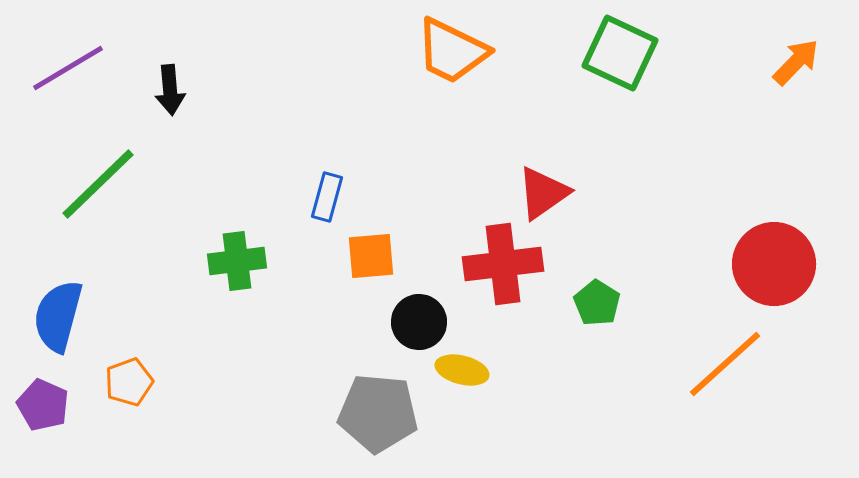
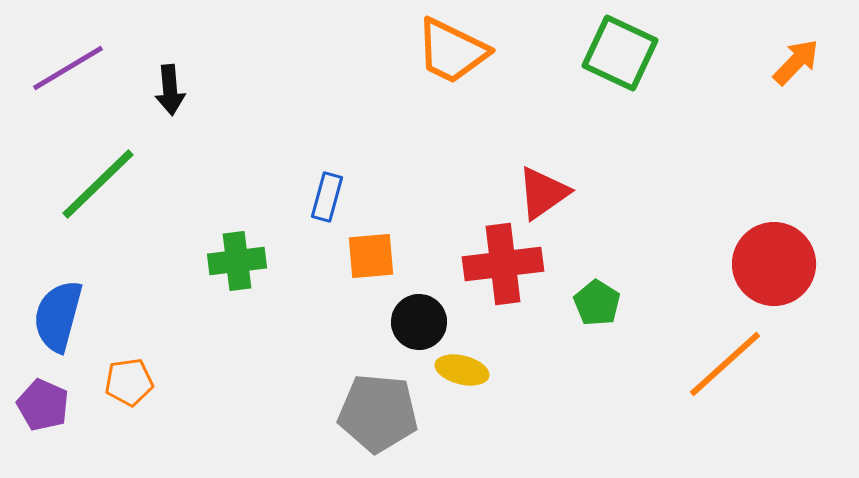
orange pentagon: rotated 12 degrees clockwise
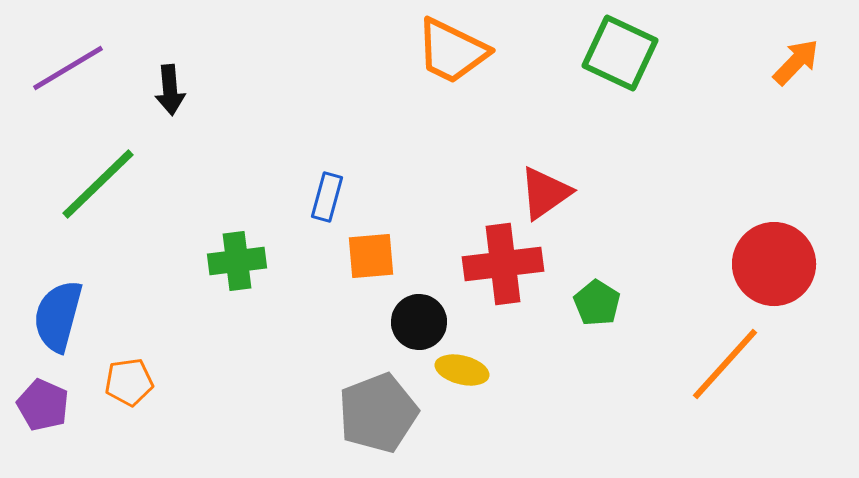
red triangle: moved 2 px right
orange line: rotated 6 degrees counterclockwise
gray pentagon: rotated 26 degrees counterclockwise
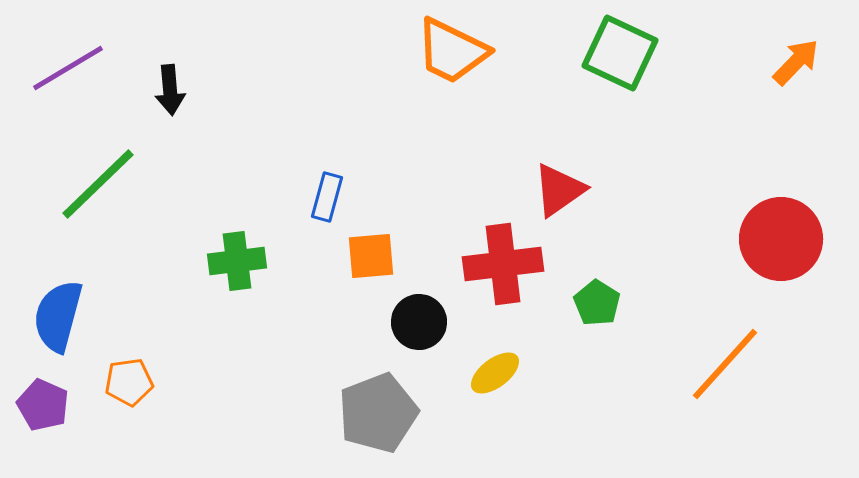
red triangle: moved 14 px right, 3 px up
red circle: moved 7 px right, 25 px up
yellow ellipse: moved 33 px right, 3 px down; rotated 51 degrees counterclockwise
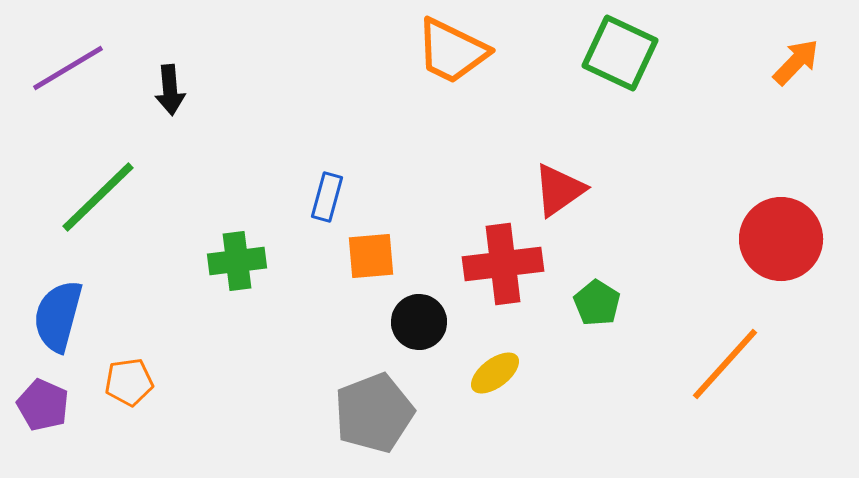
green line: moved 13 px down
gray pentagon: moved 4 px left
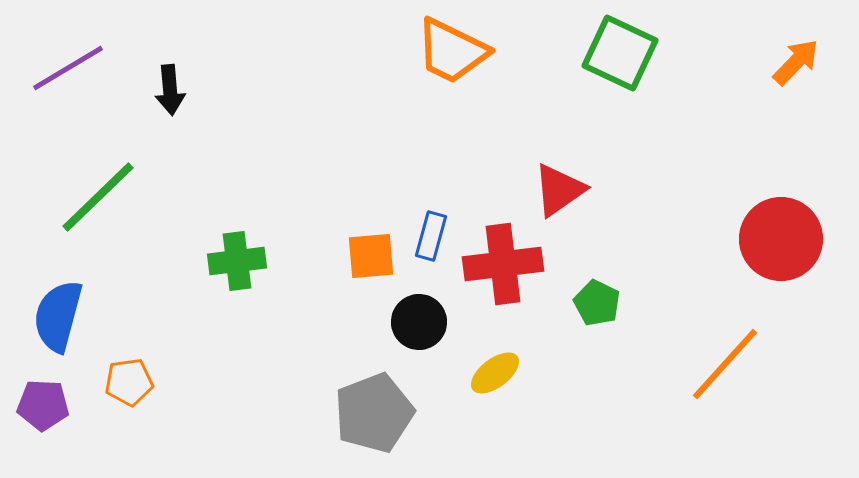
blue rectangle: moved 104 px right, 39 px down
green pentagon: rotated 6 degrees counterclockwise
purple pentagon: rotated 21 degrees counterclockwise
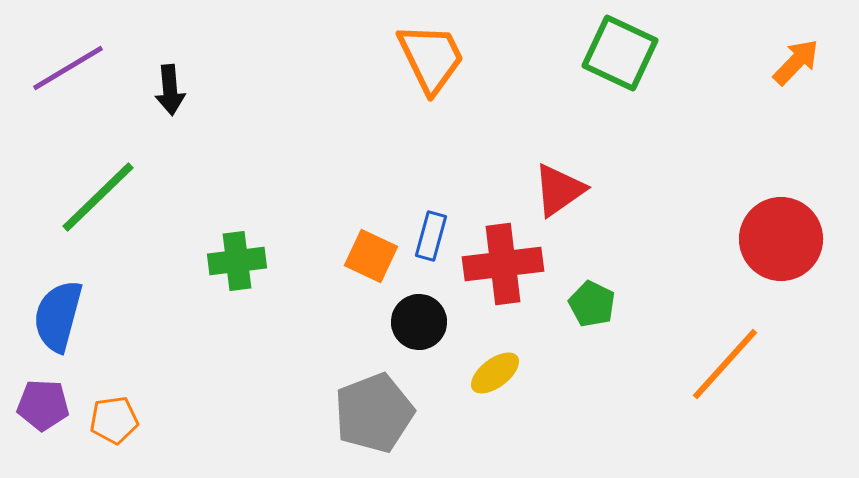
orange trapezoid: moved 21 px left, 7 px down; rotated 142 degrees counterclockwise
orange square: rotated 30 degrees clockwise
green pentagon: moved 5 px left, 1 px down
orange pentagon: moved 15 px left, 38 px down
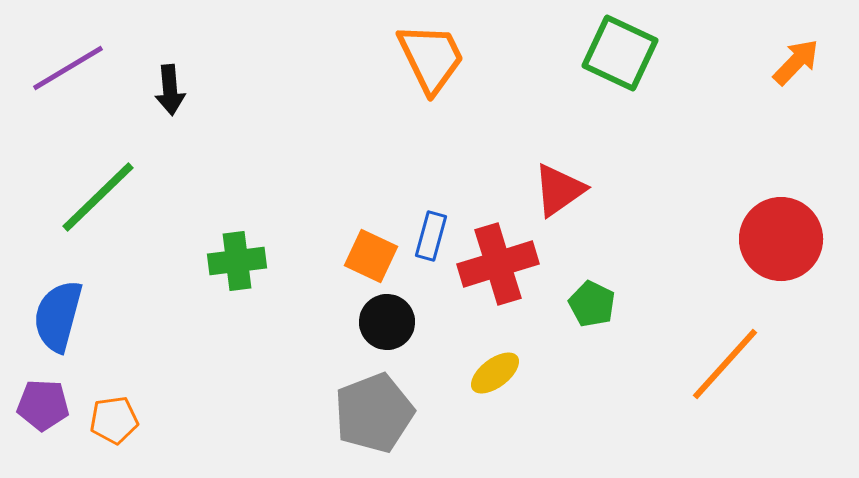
red cross: moved 5 px left; rotated 10 degrees counterclockwise
black circle: moved 32 px left
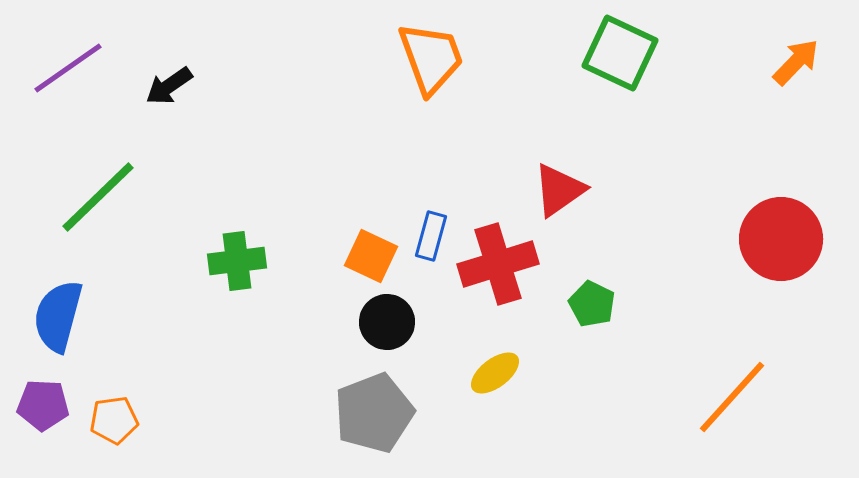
orange trapezoid: rotated 6 degrees clockwise
purple line: rotated 4 degrees counterclockwise
black arrow: moved 1 px left, 4 px up; rotated 60 degrees clockwise
orange line: moved 7 px right, 33 px down
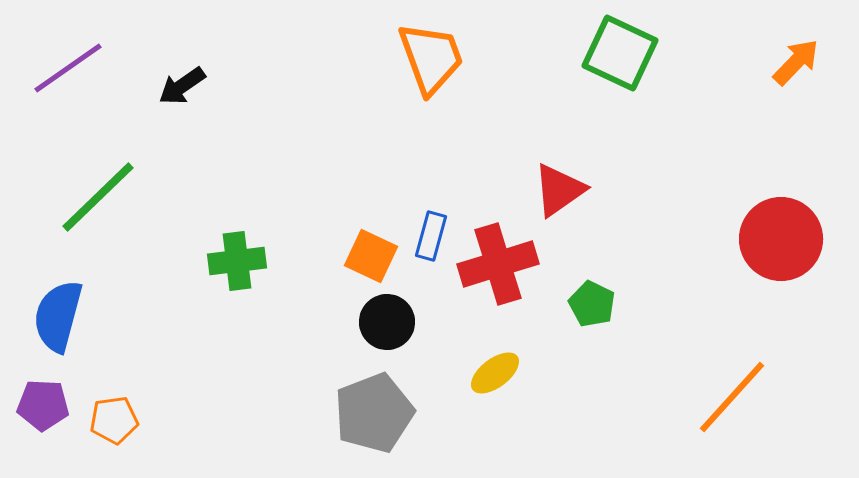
black arrow: moved 13 px right
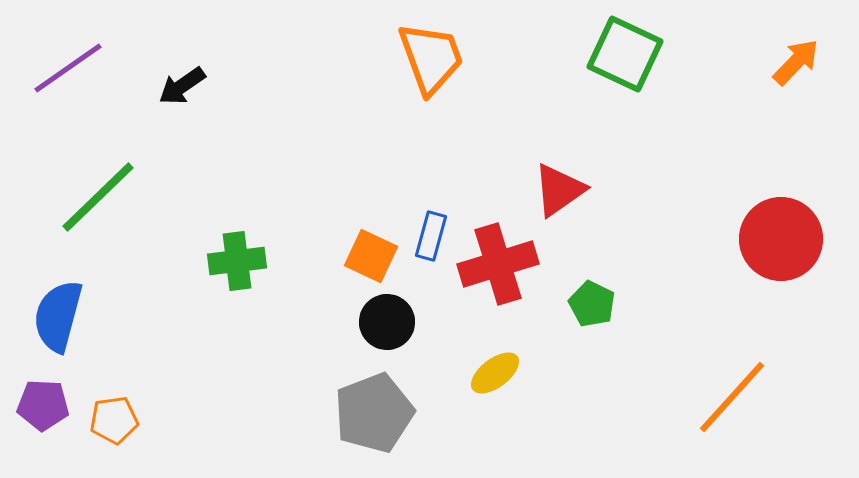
green square: moved 5 px right, 1 px down
